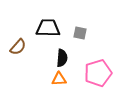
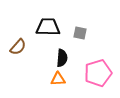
black trapezoid: moved 1 px up
orange triangle: moved 1 px left
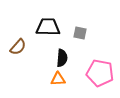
pink pentagon: moved 2 px right; rotated 28 degrees clockwise
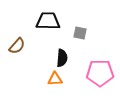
black trapezoid: moved 6 px up
brown semicircle: moved 1 px left, 1 px up
pink pentagon: rotated 12 degrees counterclockwise
orange triangle: moved 3 px left
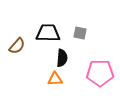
black trapezoid: moved 12 px down
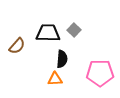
gray square: moved 6 px left, 3 px up; rotated 32 degrees clockwise
black semicircle: moved 1 px down
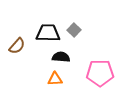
black semicircle: moved 1 px left, 2 px up; rotated 90 degrees counterclockwise
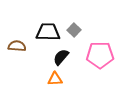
black trapezoid: moved 1 px up
brown semicircle: rotated 126 degrees counterclockwise
black semicircle: rotated 54 degrees counterclockwise
pink pentagon: moved 18 px up
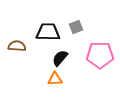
gray square: moved 2 px right, 3 px up; rotated 24 degrees clockwise
black semicircle: moved 1 px left, 1 px down
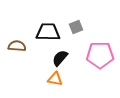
orange triangle: rotated 14 degrees clockwise
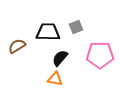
brown semicircle: rotated 36 degrees counterclockwise
